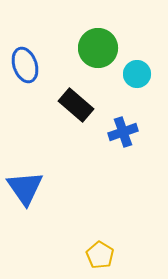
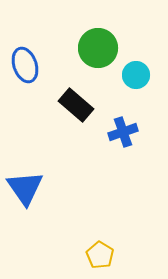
cyan circle: moved 1 px left, 1 px down
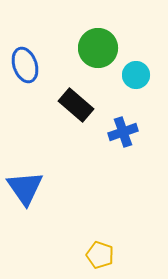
yellow pentagon: rotated 12 degrees counterclockwise
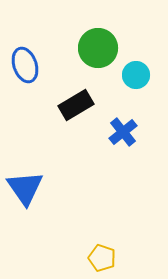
black rectangle: rotated 72 degrees counterclockwise
blue cross: rotated 20 degrees counterclockwise
yellow pentagon: moved 2 px right, 3 px down
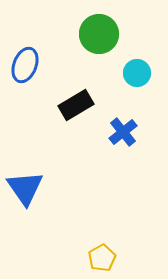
green circle: moved 1 px right, 14 px up
blue ellipse: rotated 40 degrees clockwise
cyan circle: moved 1 px right, 2 px up
yellow pentagon: rotated 24 degrees clockwise
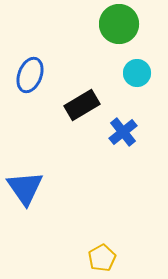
green circle: moved 20 px right, 10 px up
blue ellipse: moved 5 px right, 10 px down
black rectangle: moved 6 px right
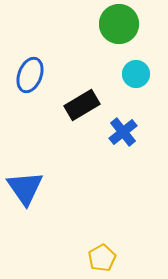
cyan circle: moved 1 px left, 1 px down
